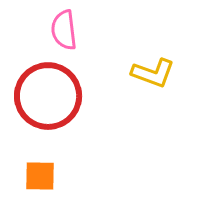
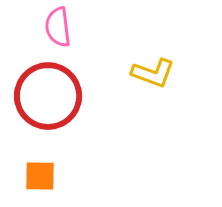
pink semicircle: moved 6 px left, 3 px up
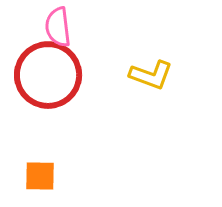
yellow L-shape: moved 2 px left, 2 px down
red circle: moved 21 px up
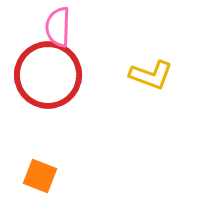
pink semicircle: rotated 9 degrees clockwise
orange square: rotated 20 degrees clockwise
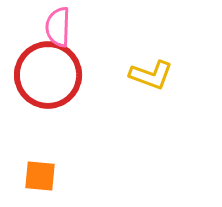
orange square: rotated 16 degrees counterclockwise
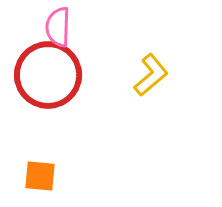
yellow L-shape: rotated 60 degrees counterclockwise
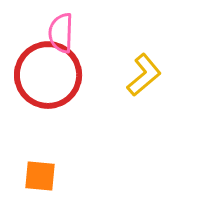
pink semicircle: moved 3 px right, 6 px down
yellow L-shape: moved 7 px left
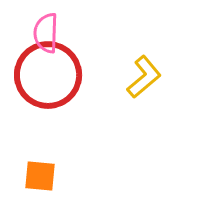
pink semicircle: moved 15 px left
yellow L-shape: moved 2 px down
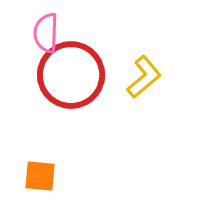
red circle: moved 23 px right
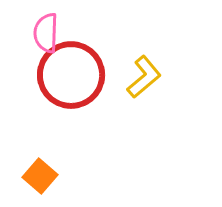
orange square: rotated 36 degrees clockwise
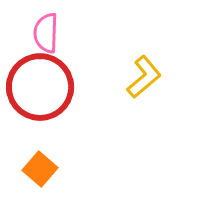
red circle: moved 31 px left, 12 px down
orange square: moved 7 px up
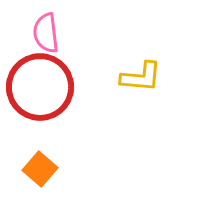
pink semicircle: rotated 9 degrees counterclockwise
yellow L-shape: moved 3 px left; rotated 45 degrees clockwise
